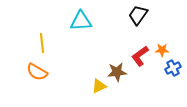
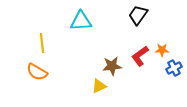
blue cross: moved 1 px right
brown star: moved 5 px left, 6 px up
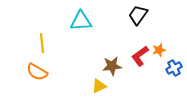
orange star: moved 3 px left; rotated 16 degrees counterclockwise
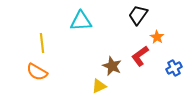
orange star: moved 2 px left, 13 px up; rotated 24 degrees counterclockwise
brown star: rotated 30 degrees clockwise
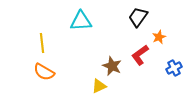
black trapezoid: moved 2 px down
orange star: moved 2 px right; rotated 16 degrees clockwise
red L-shape: moved 1 px up
orange semicircle: moved 7 px right
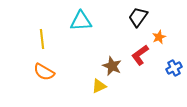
yellow line: moved 4 px up
